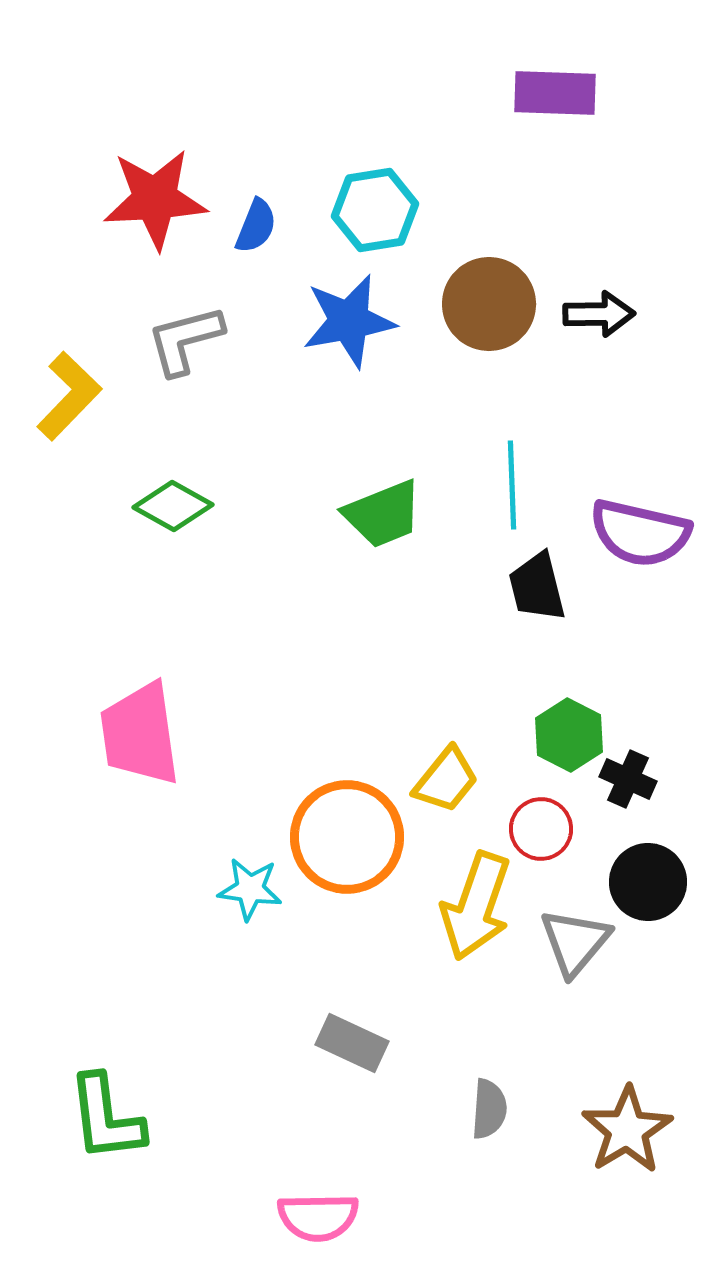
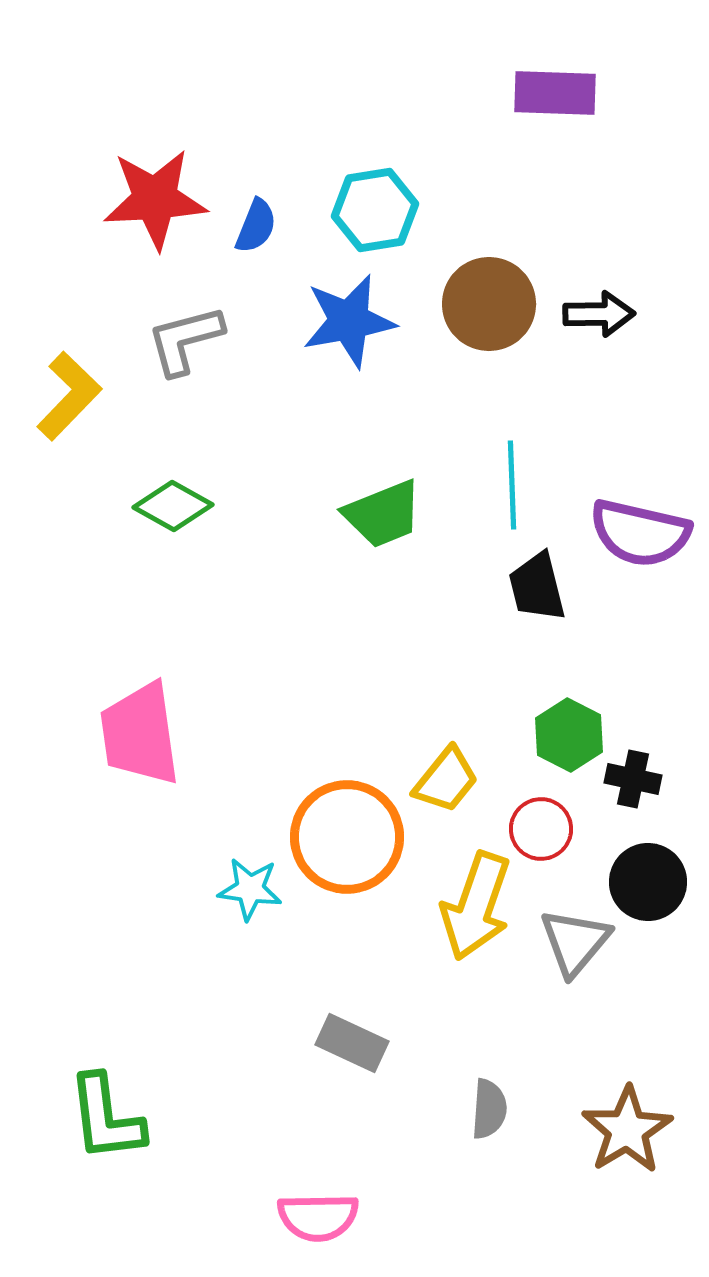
black cross: moved 5 px right; rotated 12 degrees counterclockwise
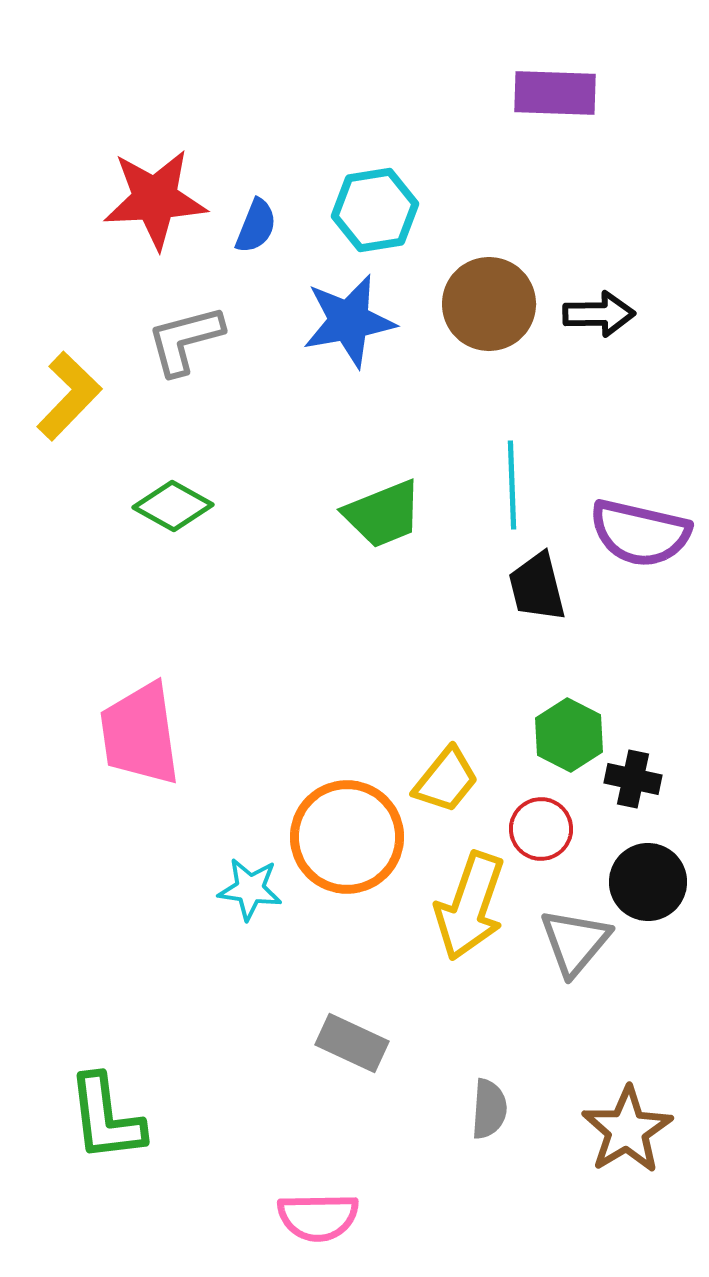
yellow arrow: moved 6 px left
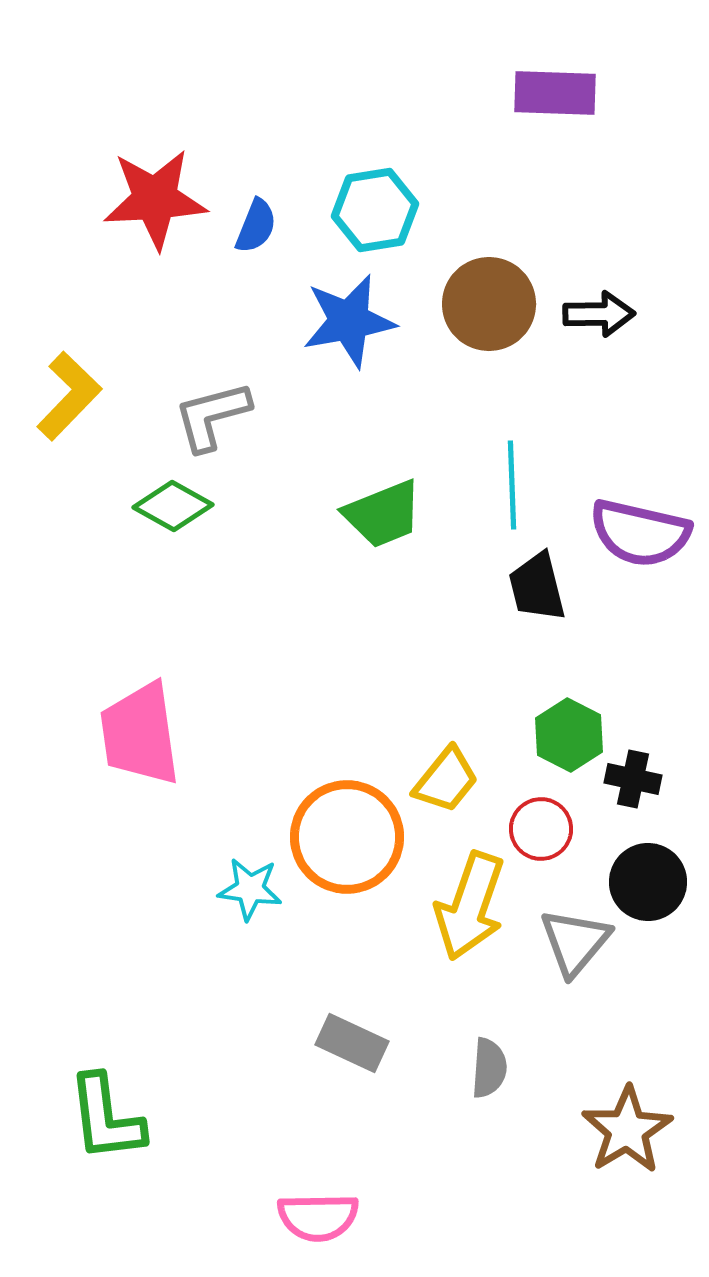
gray L-shape: moved 27 px right, 76 px down
gray semicircle: moved 41 px up
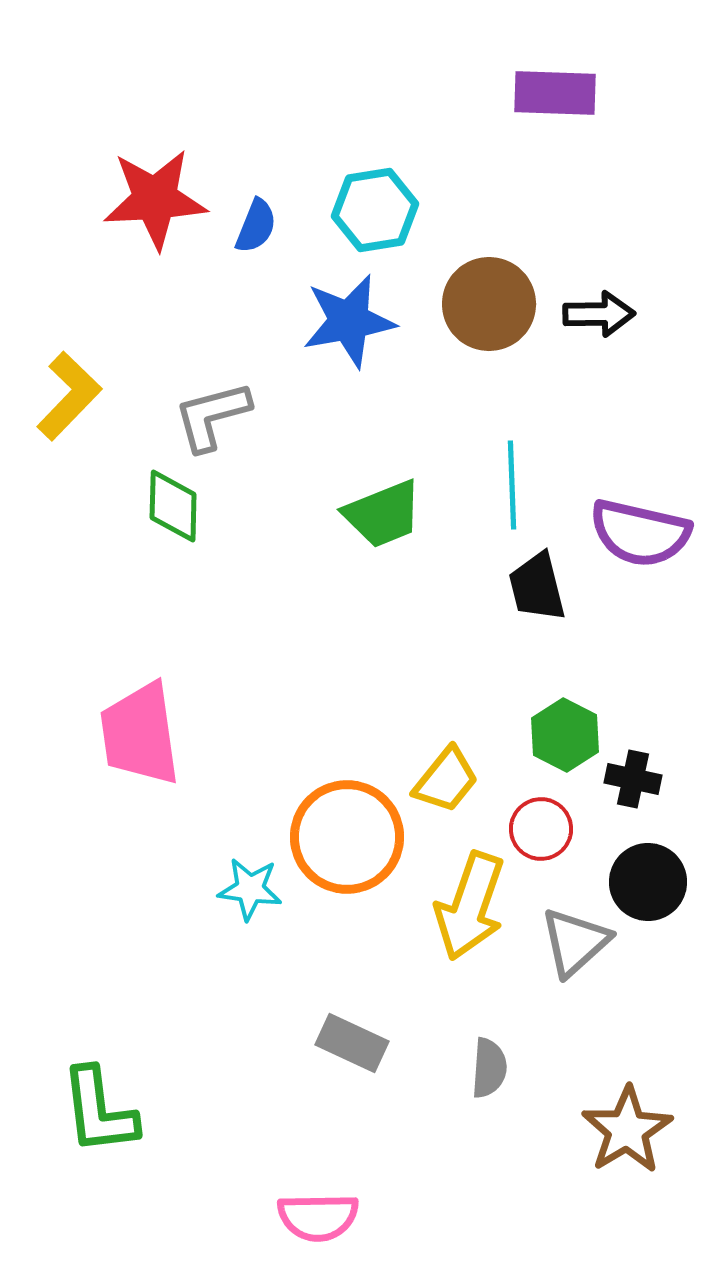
green diamond: rotated 62 degrees clockwise
green hexagon: moved 4 px left
gray triangle: rotated 8 degrees clockwise
green L-shape: moved 7 px left, 7 px up
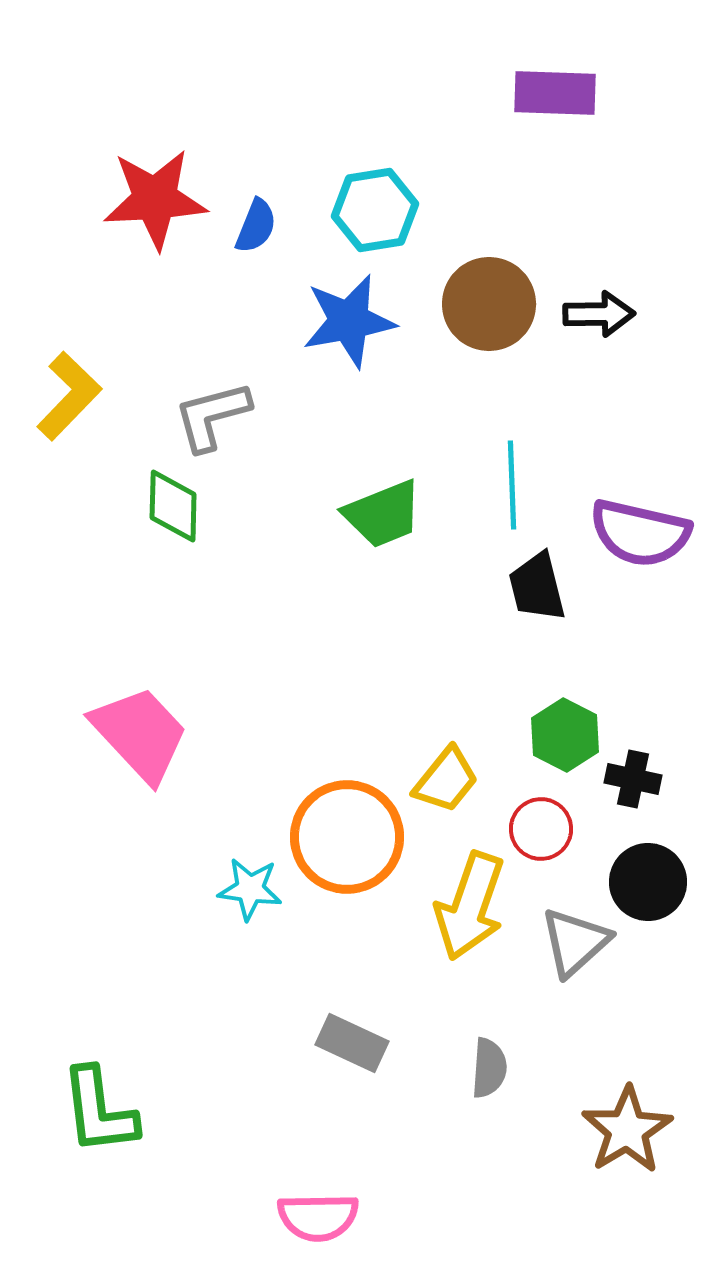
pink trapezoid: rotated 145 degrees clockwise
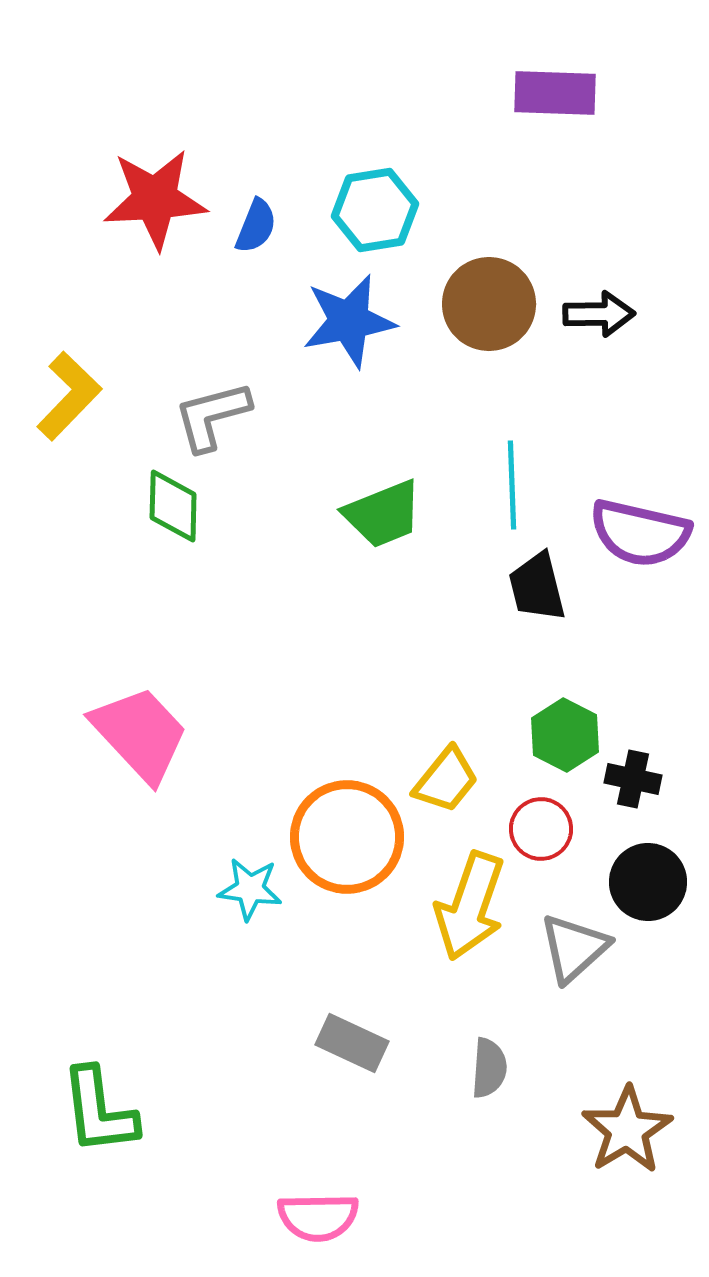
gray triangle: moved 1 px left, 6 px down
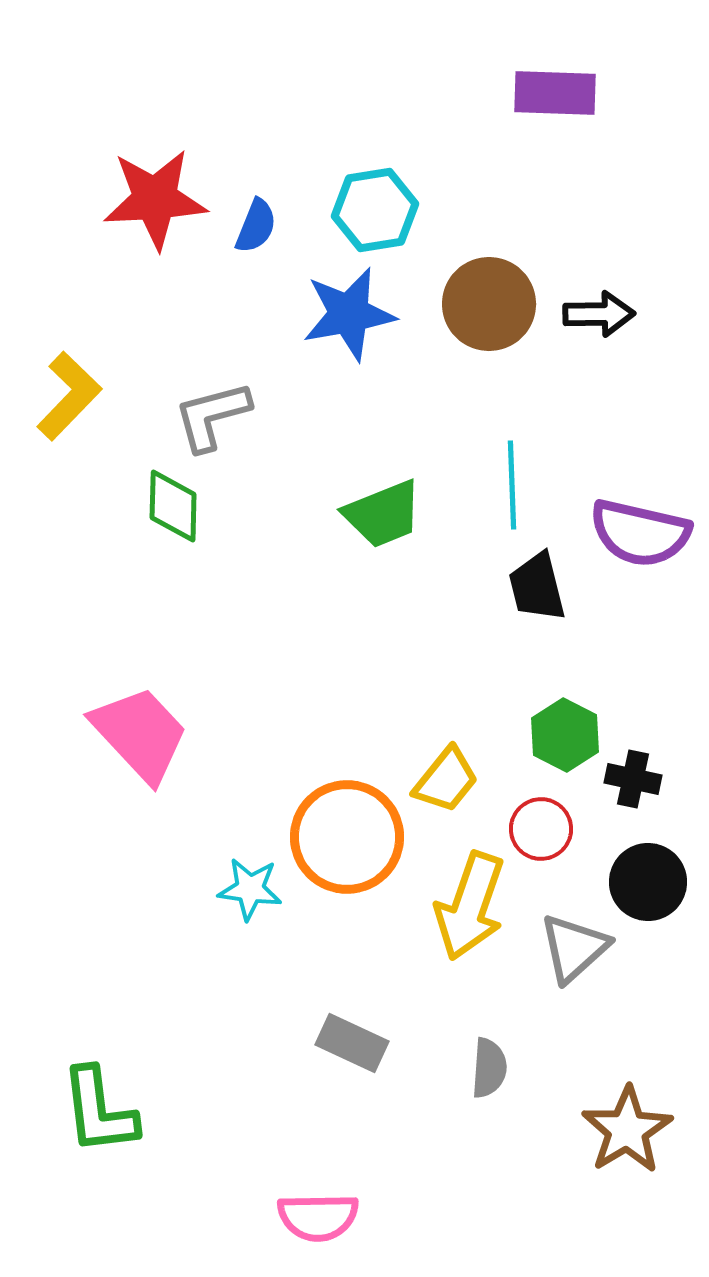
blue star: moved 7 px up
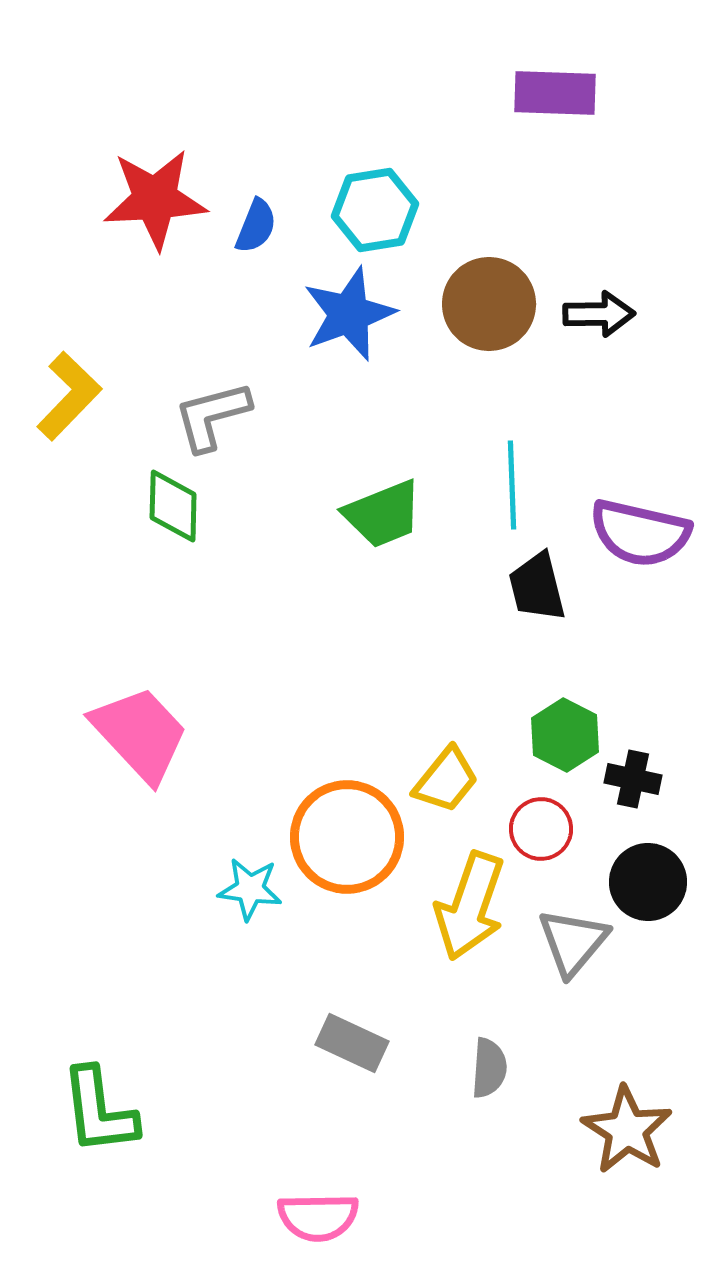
blue star: rotated 10 degrees counterclockwise
gray triangle: moved 1 px left, 6 px up; rotated 8 degrees counterclockwise
brown star: rotated 8 degrees counterclockwise
